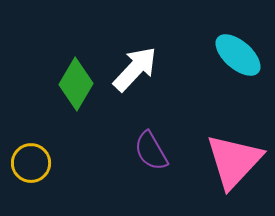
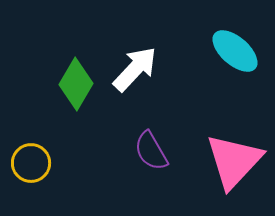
cyan ellipse: moved 3 px left, 4 px up
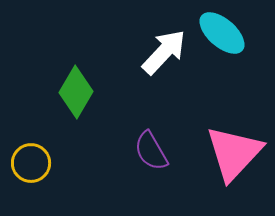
cyan ellipse: moved 13 px left, 18 px up
white arrow: moved 29 px right, 17 px up
green diamond: moved 8 px down
pink triangle: moved 8 px up
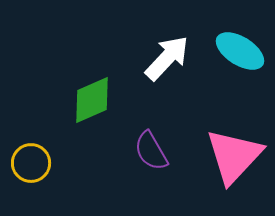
cyan ellipse: moved 18 px right, 18 px down; rotated 9 degrees counterclockwise
white arrow: moved 3 px right, 6 px down
green diamond: moved 16 px right, 8 px down; rotated 36 degrees clockwise
pink triangle: moved 3 px down
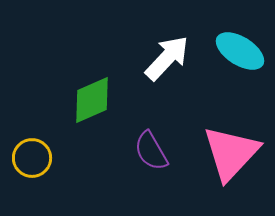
pink triangle: moved 3 px left, 3 px up
yellow circle: moved 1 px right, 5 px up
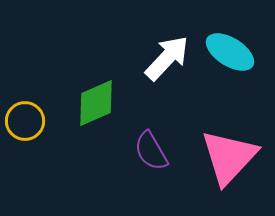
cyan ellipse: moved 10 px left, 1 px down
green diamond: moved 4 px right, 3 px down
pink triangle: moved 2 px left, 4 px down
yellow circle: moved 7 px left, 37 px up
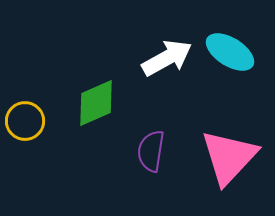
white arrow: rotated 18 degrees clockwise
purple semicircle: rotated 39 degrees clockwise
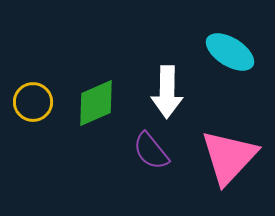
white arrow: moved 34 px down; rotated 120 degrees clockwise
yellow circle: moved 8 px right, 19 px up
purple semicircle: rotated 48 degrees counterclockwise
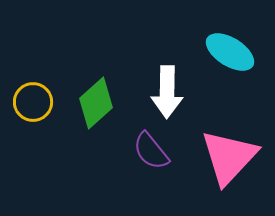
green diamond: rotated 18 degrees counterclockwise
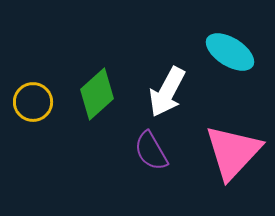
white arrow: rotated 27 degrees clockwise
green diamond: moved 1 px right, 9 px up
purple semicircle: rotated 9 degrees clockwise
pink triangle: moved 4 px right, 5 px up
